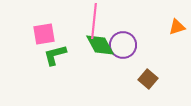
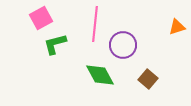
pink line: moved 1 px right, 3 px down
pink square: moved 3 px left, 16 px up; rotated 20 degrees counterclockwise
green diamond: moved 30 px down
green L-shape: moved 11 px up
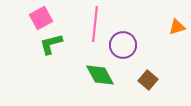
green L-shape: moved 4 px left
brown square: moved 1 px down
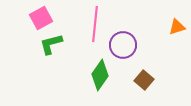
green diamond: rotated 64 degrees clockwise
brown square: moved 4 px left
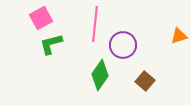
orange triangle: moved 2 px right, 9 px down
brown square: moved 1 px right, 1 px down
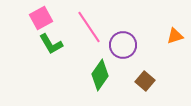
pink line: moved 6 px left, 3 px down; rotated 40 degrees counterclockwise
orange triangle: moved 4 px left
green L-shape: rotated 105 degrees counterclockwise
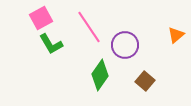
orange triangle: moved 1 px right, 1 px up; rotated 24 degrees counterclockwise
purple circle: moved 2 px right
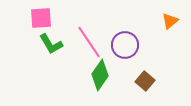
pink square: rotated 25 degrees clockwise
pink line: moved 15 px down
orange triangle: moved 6 px left, 14 px up
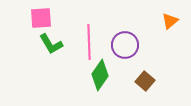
pink line: rotated 32 degrees clockwise
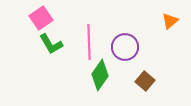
pink square: rotated 30 degrees counterclockwise
purple circle: moved 2 px down
